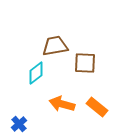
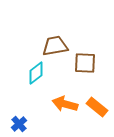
orange arrow: moved 3 px right
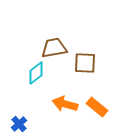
brown trapezoid: moved 1 px left, 2 px down
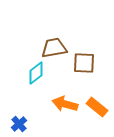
brown square: moved 1 px left
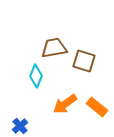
brown square: moved 2 px up; rotated 15 degrees clockwise
cyan diamond: moved 3 px down; rotated 30 degrees counterclockwise
orange arrow: rotated 50 degrees counterclockwise
blue cross: moved 1 px right, 2 px down
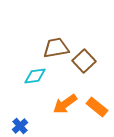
brown trapezoid: moved 2 px right
brown square: rotated 30 degrees clockwise
cyan diamond: moved 1 px left; rotated 60 degrees clockwise
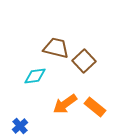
brown trapezoid: rotated 24 degrees clockwise
orange rectangle: moved 2 px left
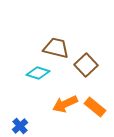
brown square: moved 2 px right, 4 px down
cyan diamond: moved 3 px right, 3 px up; rotated 25 degrees clockwise
orange arrow: rotated 10 degrees clockwise
